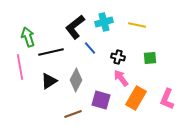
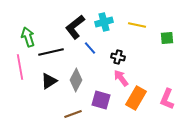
green square: moved 17 px right, 20 px up
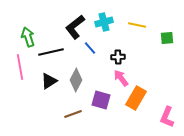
black cross: rotated 16 degrees counterclockwise
pink L-shape: moved 18 px down
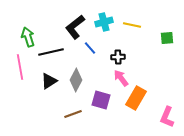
yellow line: moved 5 px left
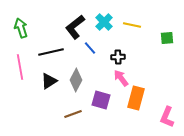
cyan cross: rotated 30 degrees counterclockwise
green arrow: moved 7 px left, 9 px up
orange rectangle: rotated 15 degrees counterclockwise
